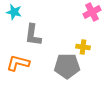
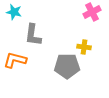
yellow cross: moved 1 px right
orange L-shape: moved 3 px left, 3 px up
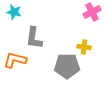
gray L-shape: moved 1 px right, 3 px down
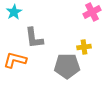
cyan star: rotated 28 degrees clockwise
gray L-shape: rotated 15 degrees counterclockwise
yellow cross: rotated 16 degrees counterclockwise
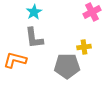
cyan star: moved 20 px right
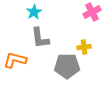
gray L-shape: moved 6 px right
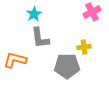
cyan star: moved 2 px down
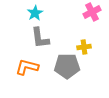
cyan star: moved 1 px right, 1 px up
orange L-shape: moved 12 px right, 7 px down
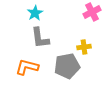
gray pentagon: rotated 10 degrees counterclockwise
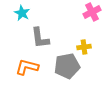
cyan star: moved 13 px left; rotated 14 degrees counterclockwise
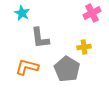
pink cross: moved 1 px down
gray pentagon: moved 3 px down; rotated 30 degrees counterclockwise
